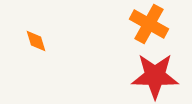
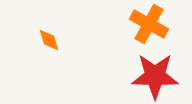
orange diamond: moved 13 px right, 1 px up
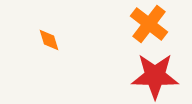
orange cross: rotated 9 degrees clockwise
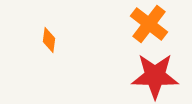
orange diamond: rotated 25 degrees clockwise
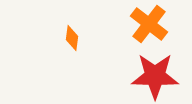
orange diamond: moved 23 px right, 2 px up
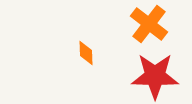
orange diamond: moved 14 px right, 15 px down; rotated 10 degrees counterclockwise
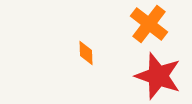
red star: moved 3 px right; rotated 18 degrees clockwise
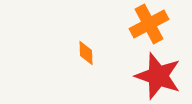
orange cross: rotated 24 degrees clockwise
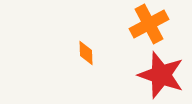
red star: moved 3 px right, 1 px up
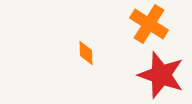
orange cross: rotated 30 degrees counterclockwise
